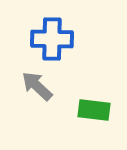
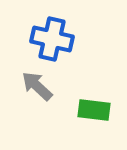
blue cross: rotated 12 degrees clockwise
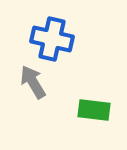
gray arrow: moved 4 px left, 4 px up; rotated 16 degrees clockwise
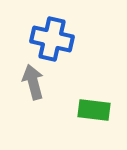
gray arrow: rotated 16 degrees clockwise
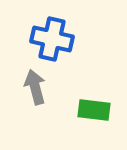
gray arrow: moved 2 px right, 5 px down
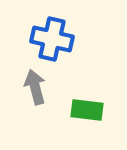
green rectangle: moved 7 px left
